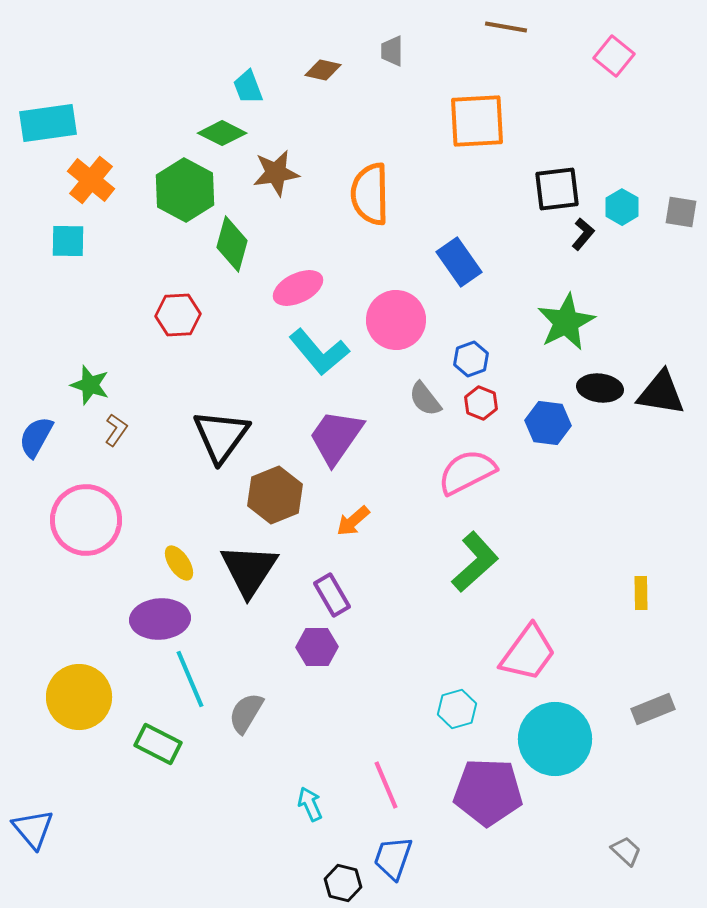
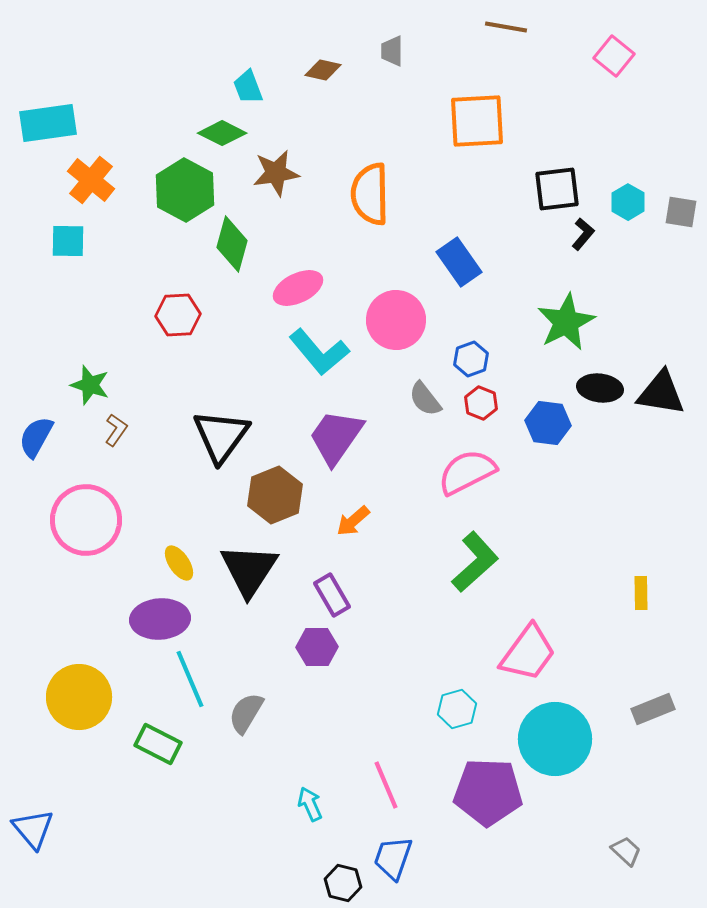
cyan hexagon at (622, 207): moved 6 px right, 5 px up
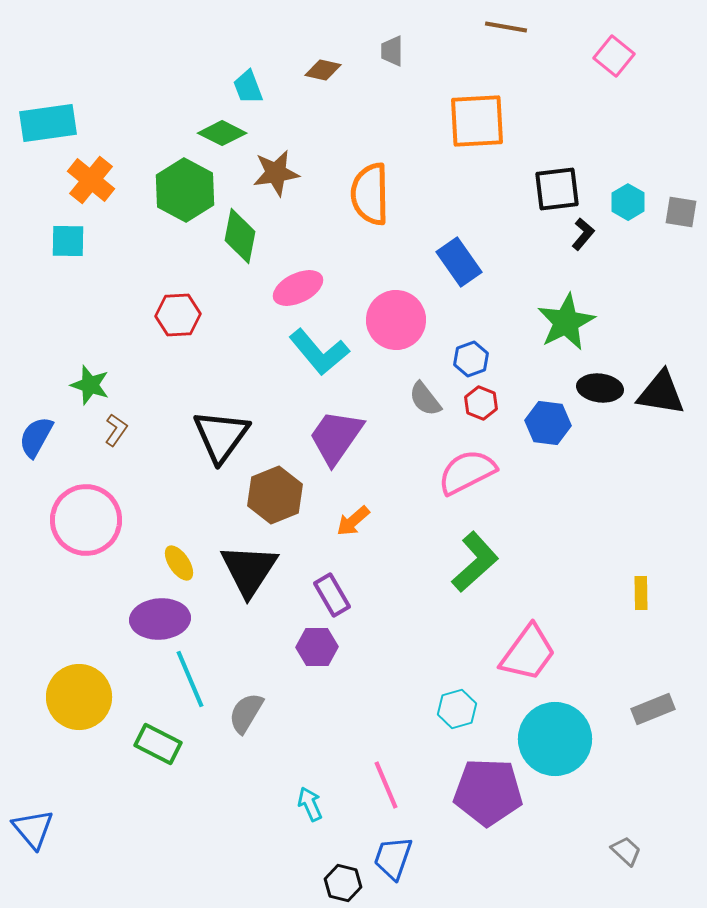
green diamond at (232, 244): moved 8 px right, 8 px up; rotated 4 degrees counterclockwise
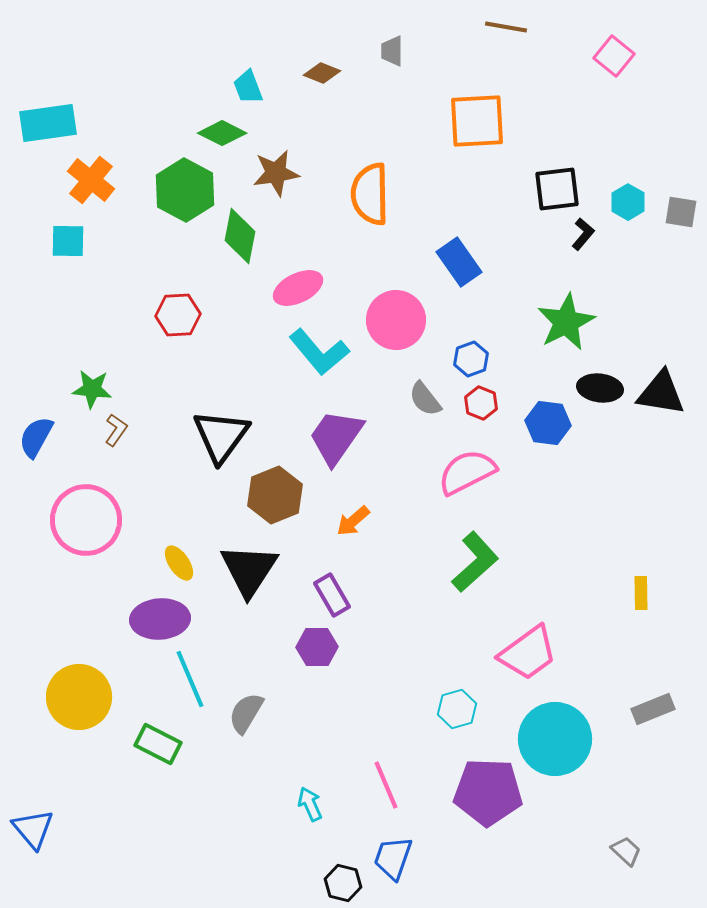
brown diamond at (323, 70): moved 1 px left, 3 px down; rotated 9 degrees clockwise
green star at (90, 385): moved 2 px right, 4 px down; rotated 12 degrees counterclockwise
pink trapezoid at (528, 653): rotated 18 degrees clockwise
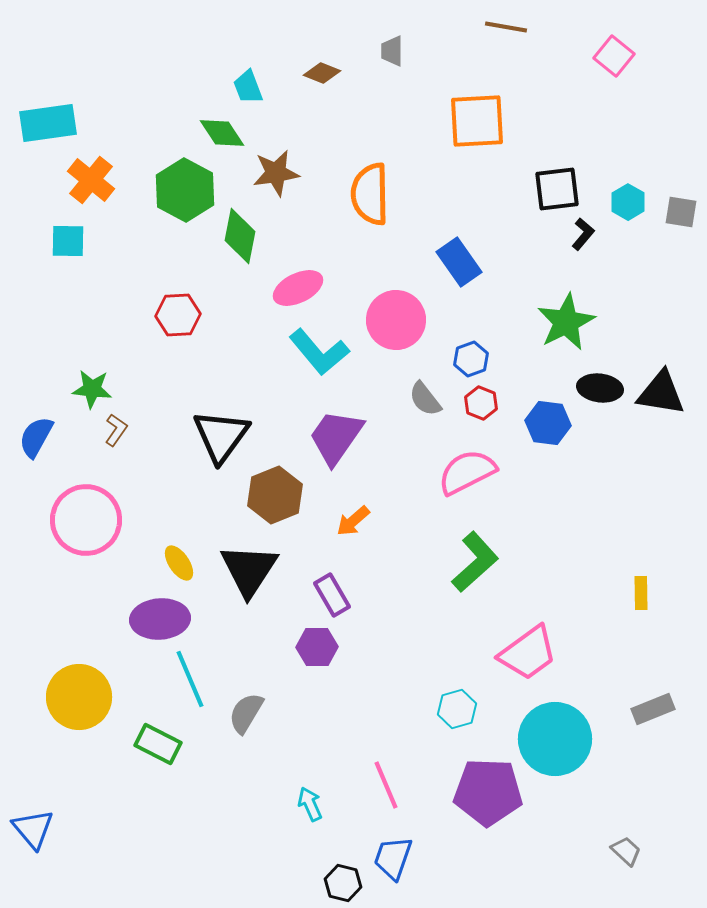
green diamond at (222, 133): rotated 30 degrees clockwise
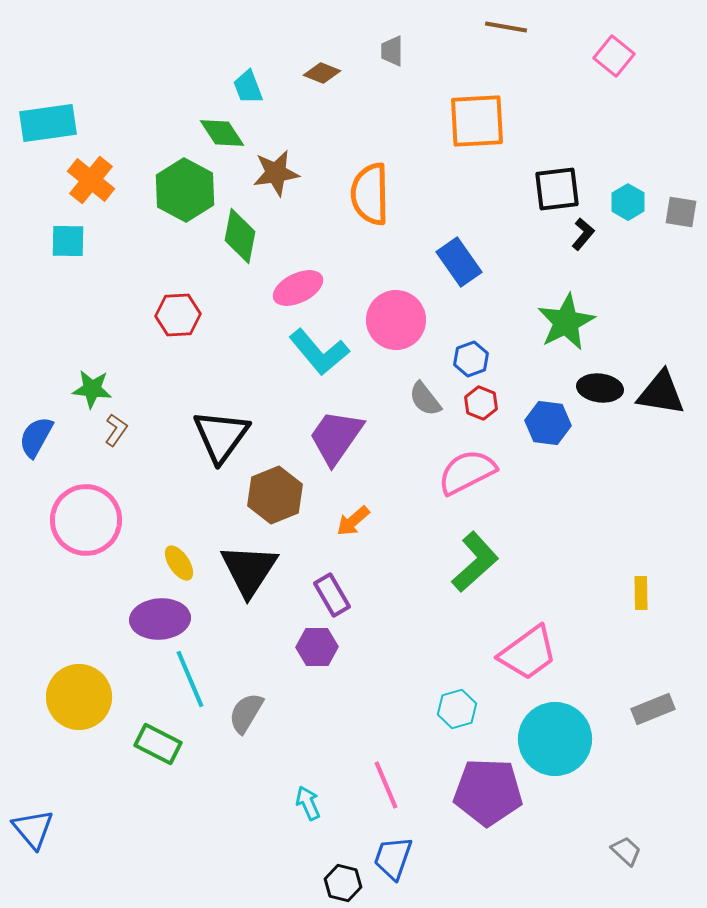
cyan arrow at (310, 804): moved 2 px left, 1 px up
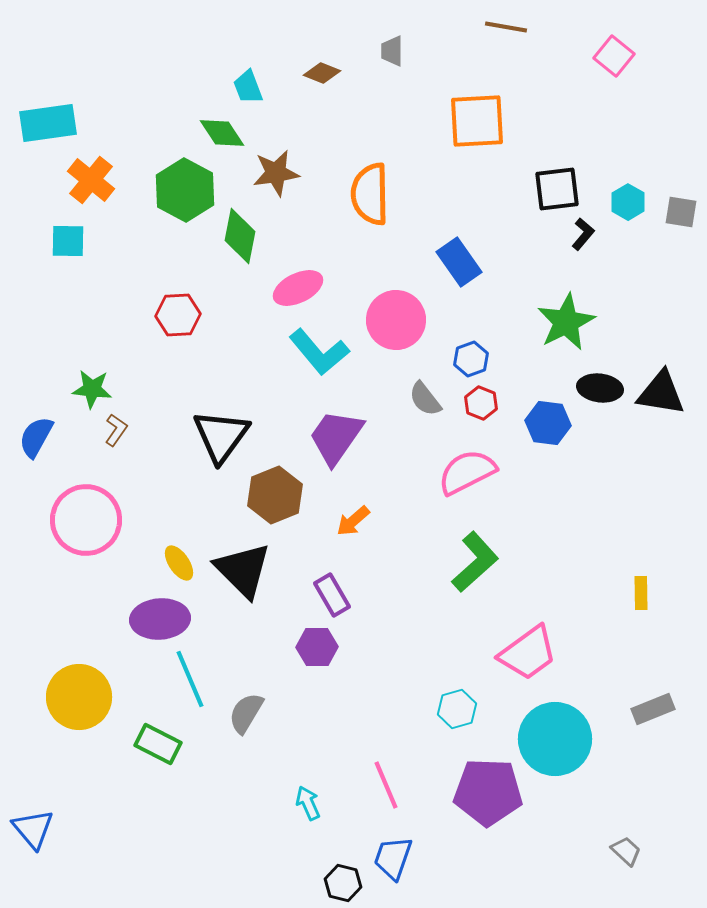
black triangle at (249, 570): moved 6 px left; rotated 18 degrees counterclockwise
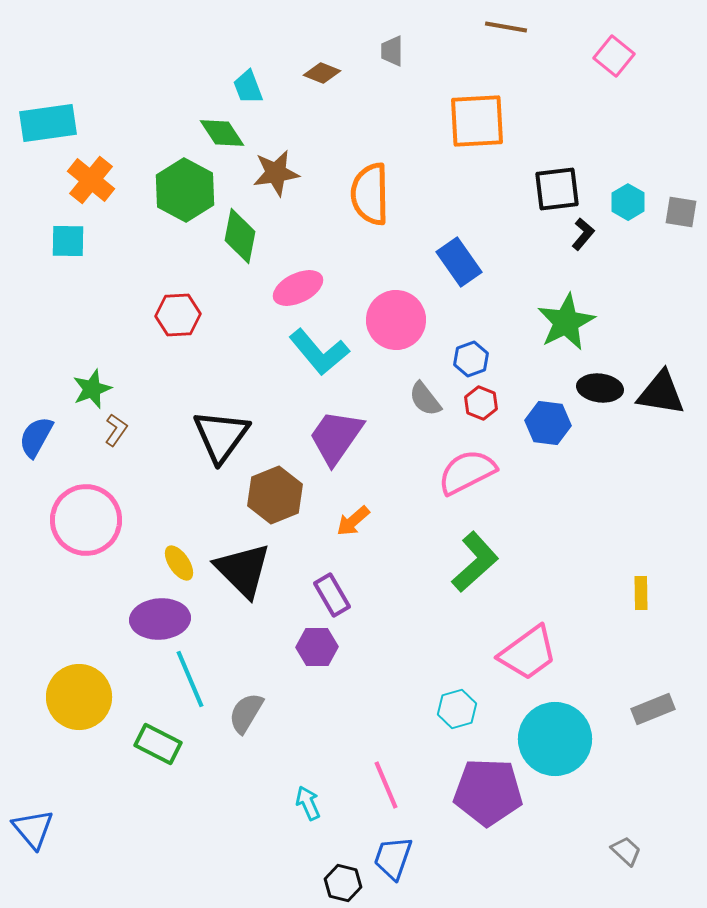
green star at (92, 389): rotated 27 degrees counterclockwise
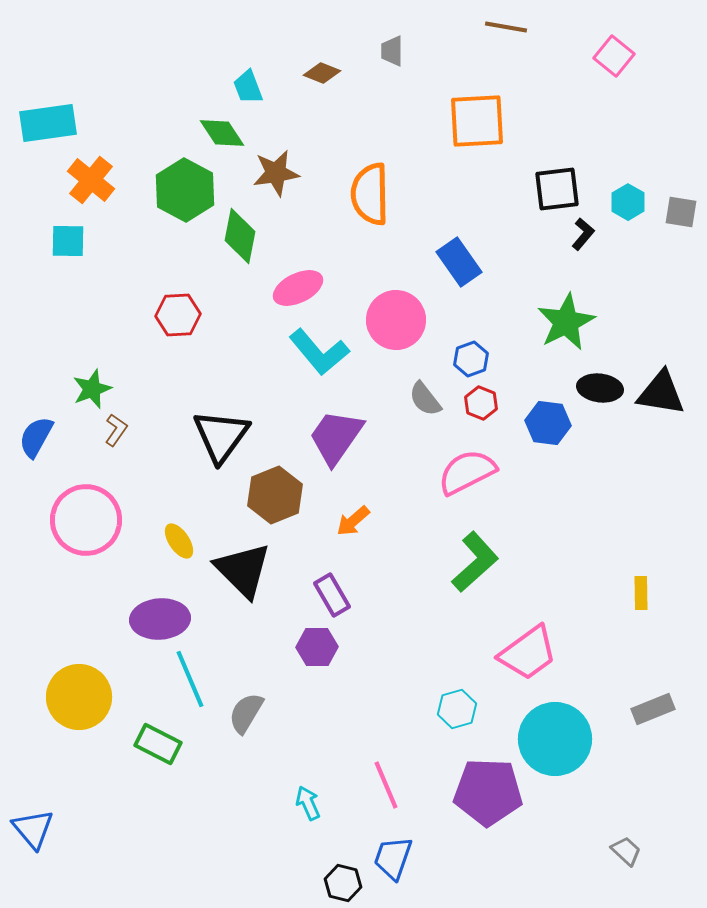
yellow ellipse at (179, 563): moved 22 px up
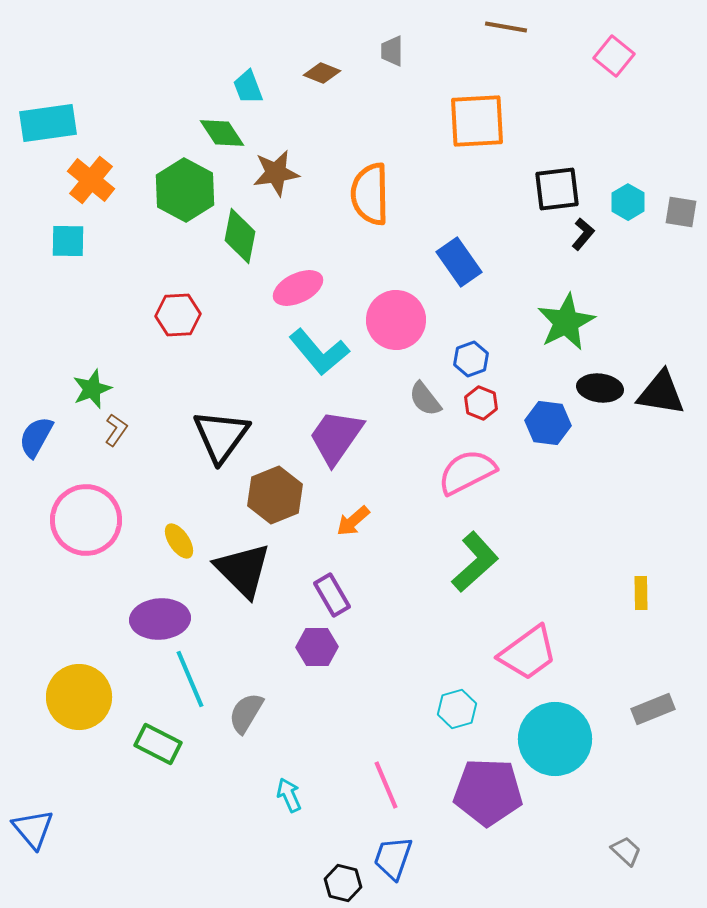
cyan arrow at (308, 803): moved 19 px left, 8 px up
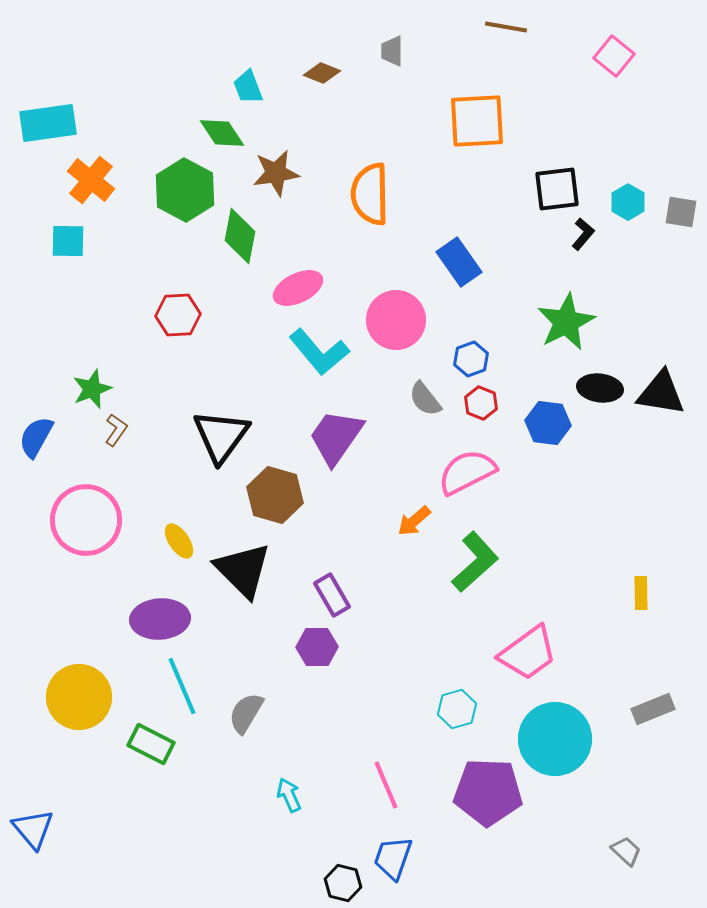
brown hexagon at (275, 495): rotated 22 degrees counterclockwise
orange arrow at (353, 521): moved 61 px right
cyan line at (190, 679): moved 8 px left, 7 px down
green rectangle at (158, 744): moved 7 px left
